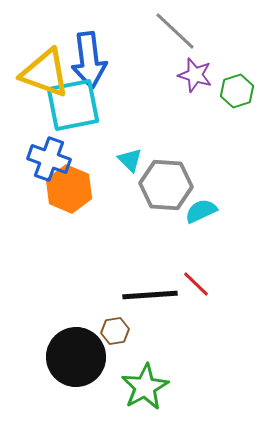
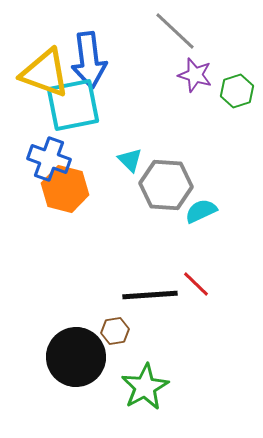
orange hexagon: moved 4 px left; rotated 9 degrees counterclockwise
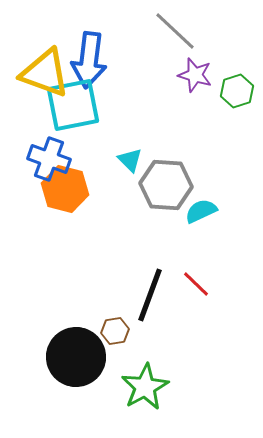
blue arrow: rotated 14 degrees clockwise
black line: rotated 66 degrees counterclockwise
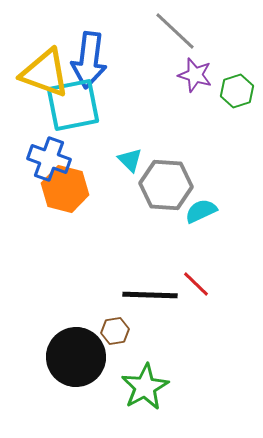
black line: rotated 72 degrees clockwise
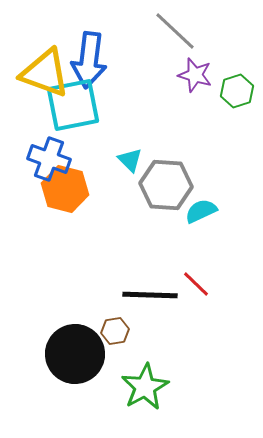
black circle: moved 1 px left, 3 px up
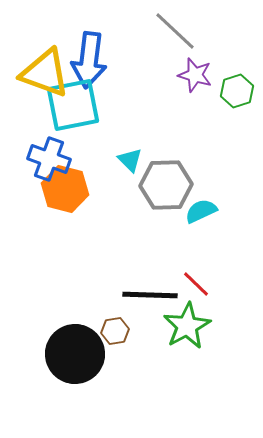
gray hexagon: rotated 6 degrees counterclockwise
green star: moved 42 px right, 61 px up
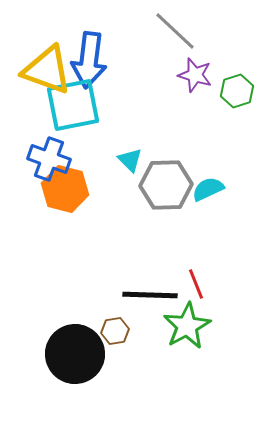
yellow triangle: moved 2 px right, 3 px up
cyan semicircle: moved 7 px right, 22 px up
red line: rotated 24 degrees clockwise
